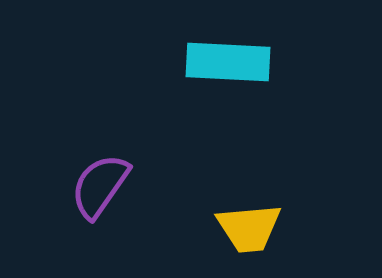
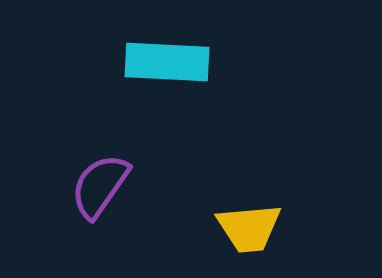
cyan rectangle: moved 61 px left
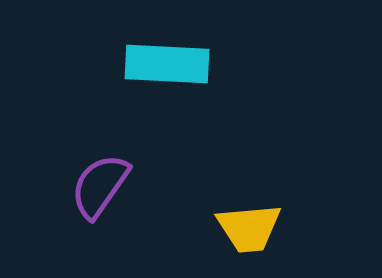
cyan rectangle: moved 2 px down
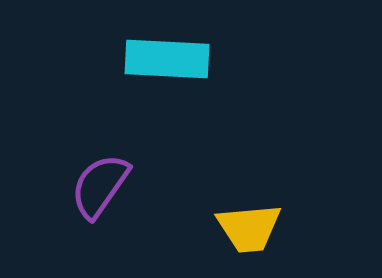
cyan rectangle: moved 5 px up
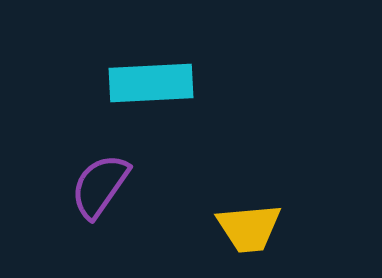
cyan rectangle: moved 16 px left, 24 px down; rotated 6 degrees counterclockwise
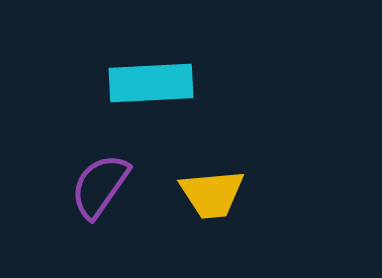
yellow trapezoid: moved 37 px left, 34 px up
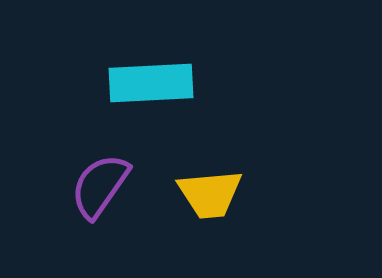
yellow trapezoid: moved 2 px left
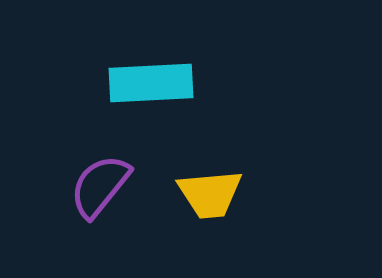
purple semicircle: rotated 4 degrees clockwise
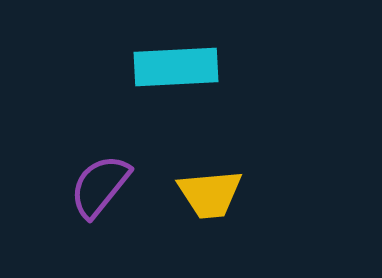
cyan rectangle: moved 25 px right, 16 px up
